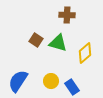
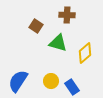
brown square: moved 14 px up
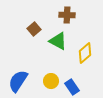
brown square: moved 2 px left, 3 px down; rotated 16 degrees clockwise
green triangle: moved 2 px up; rotated 12 degrees clockwise
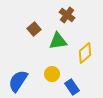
brown cross: rotated 35 degrees clockwise
green triangle: rotated 36 degrees counterclockwise
yellow circle: moved 1 px right, 7 px up
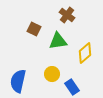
brown square: rotated 24 degrees counterclockwise
blue semicircle: rotated 20 degrees counterclockwise
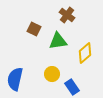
blue semicircle: moved 3 px left, 2 px up
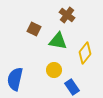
green triangle: rotated 18 degrees clockwise
yellow diamond: rotated 10 degrees counterclockwise
yellow circle: moved 2 px right, 4 px up
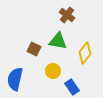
brown square: moved 20 px down
yellow circle: moved 1 px left, 1 px down
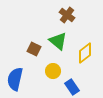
green triangle: rotated 30 degrees clockwise
yellow diamond: rotated 15 degrees clockwise
